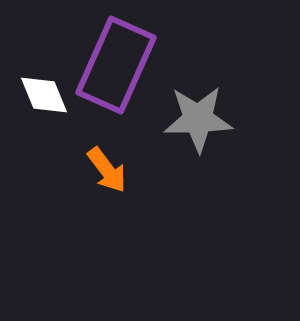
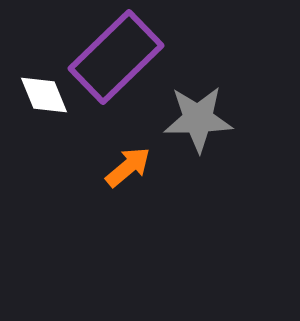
purple rectangle: moved 8 px up; rotated 22 degrees clockwise
orange arrow: moved 21 px right, 3 px up; rotated 93 degrees counterclockwise
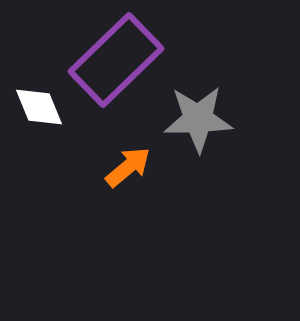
purple rectangle: moved 3 px down
white diamond: moved 5 px left, 12 px down
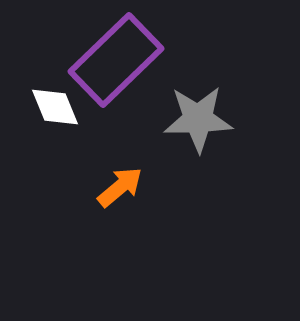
white diamond: moved 16 px right
orange arrow: moved 8 px left, 20 px down
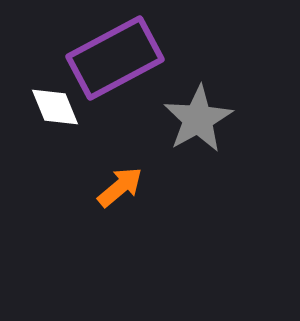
purple rectangle: moved 1 px left, 2 px up; rotated 16 degrees clockwise
gray star: rotated 28 degrees counterclockwise
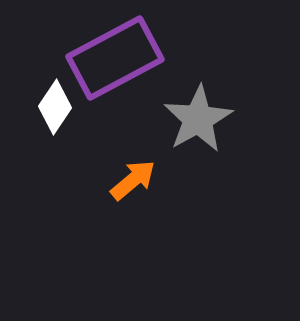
white diamond: rotated 56 degrees clockwise
orange arrow: moved 13 px right, 7 px up
